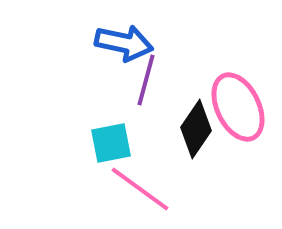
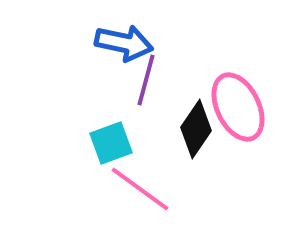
cyan square: rotated 9 degrees counterclockwise
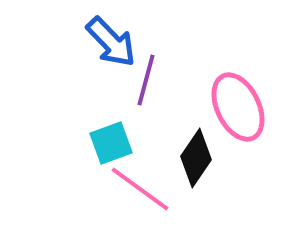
blue arrow: moved 13 px left, 1 px up; rotated 34 degrees clockwise
black diamond: moved 29 px down
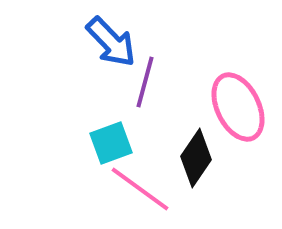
purple line: moved 1 px left, 2 px down
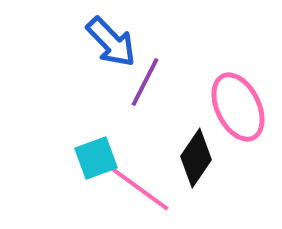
purple line: rotated 12 degrees clockwise
cyan square: moved 15 px left, 15 px down
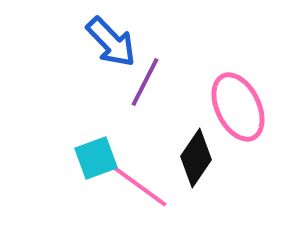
pink line: moved 2 px left, 4 px up
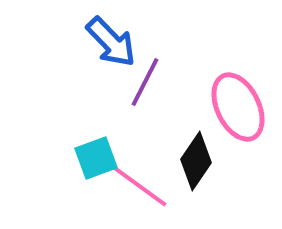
black diamond: moved 3 px down
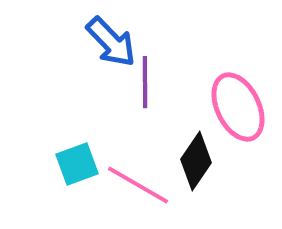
purple line: rotated 27 degrees counterclockwise
cyan square: moved 19 px left, 6 px down
pink line: rotated 6 degrees counterclockwise
